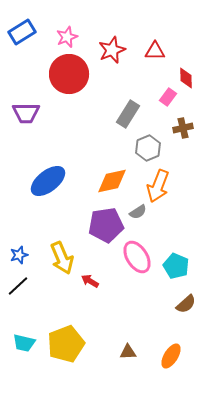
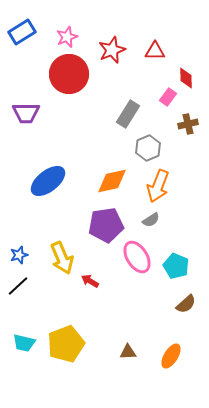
brown cross: moved 5 px right, 4 px up
gray semicircle: moved 13 px right, 8 px down
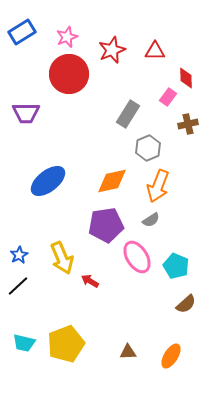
blue star: rotated 12 degrees counterclockwise
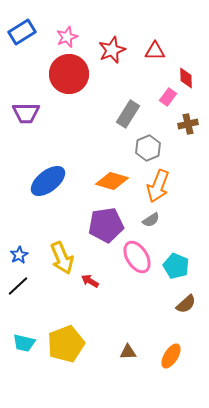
orange diamond: rotated 28 degrees clockwise
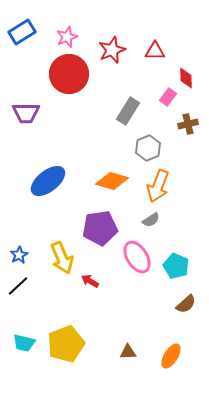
gray rectangle: moved 3 px up
purple pentagon: moved 6 px left, 3 px down
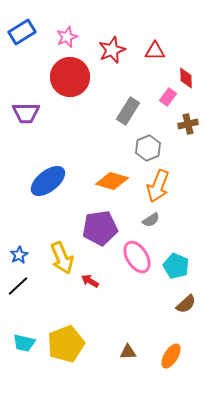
red circle: moved 1 px right, 3 px down
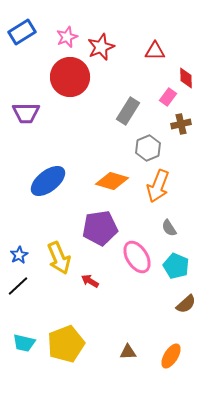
red star: moved 11 px left, 3 px up
brown cross: moved 7 px left
gray semicircle: moved 18 px right, 8 px down; rotated 90 degrees clockwise
yellow arrow: moved 3 px left
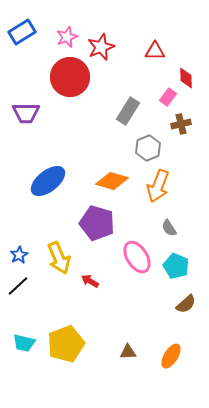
purple pentagon: moved 3 px left, 5 px up; rotated 24 degrees clockwise
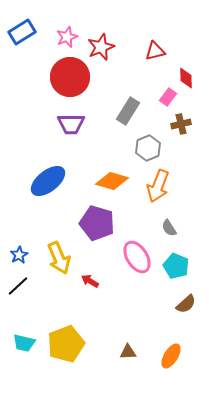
red triangle: rotated 15 degrees counterclockwise
purple trapezoid: moved 45 px right, 11 px down
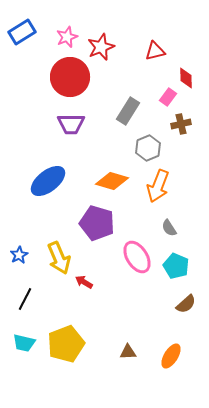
red arrow: moved 6 px left, 1 px down
black line: moved 7 px right, 13 px down; rotated 20 degrees counterclockwise
